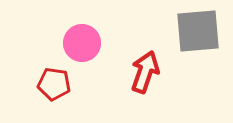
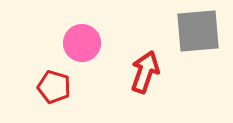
red pentagon: moved 3 px down; rotated 8 degrees clockwise
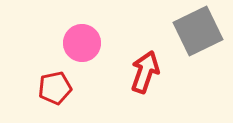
gray square: rotated 21 degrees counterclockwise
red pentagon: moved 1 px right, 1 px down; rotated 28 degrees counterclockwise
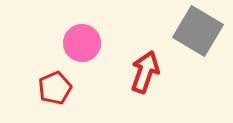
gray square: rotated 33 degrees counterclockwise
red pentagon: rotated 12 degrees counterclockwise
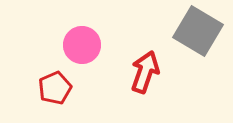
pink circle: moved 2 px down
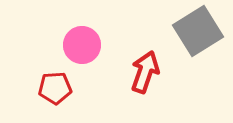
gray square: rotated 27 degrees clockwise
red pentagon: rotated 20 degrees clockwise
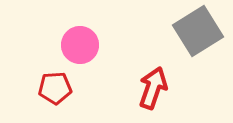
pink circle: moved 2 px left
red arrow: moved 8 px right, 16 px down
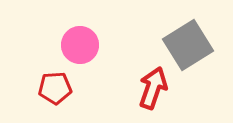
gray square: moved 10 px left, 14 px down
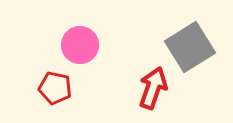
gray square: moved 2 px right, 2 px down
red pentagon: rotated 16 degrees clockwise
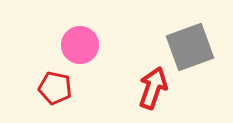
gray square: rotated 12 degrees clockwise
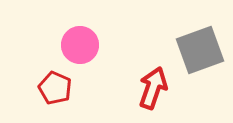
gray square: moved 10 px right, 3 px down
red pentagon: rotated 12 degrees clockwise
